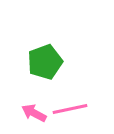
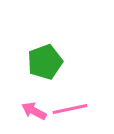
pink arrow: moved 2 px up
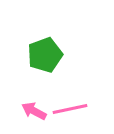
green pentagon: moved 7 px up
